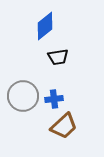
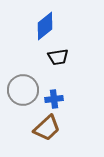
gray circle: moved 6 px up
brown trapezoid: moved 17 px left, 2 px down
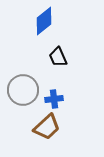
blue diamond: moved 1 px left, 5 px up
black trapezoid: rotated 75 degrees clockwise
brown trapezoid: moved 1 px up
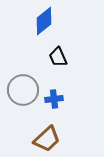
brown trapezoid: moved 12 px down
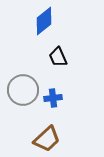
blue cross: moved 1 px left, 1 px up
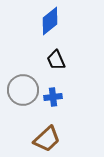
blue diamond: moved 6 px right
black trapezoid: moved 2 px left, 3 px down
blue cross: moved 1 px up
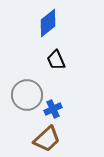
blue diamond: moved 2 px left, 2 px down
gray circle: moved 4 px right, 5 px down
blue cross: moved 12 px down; rotated 18 degrees counterclockwise
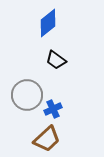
black trapezoid: rotated 30 degrees counterclockwise
